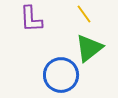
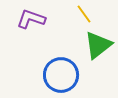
purple L-shape: rotated 112 degrees clockwise
green triangle: moved 9 px right, 3 px up
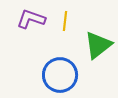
yellow line: moved 19 px left, 7 px down; rotated 42 degrees clockwise
blue circle: moved 1 px left
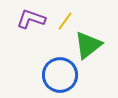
yellow line: rotated 30 degrees clockwise
green triangle: moved 10 px left
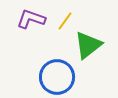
blue circle: moved 3 px left, 2 px down
